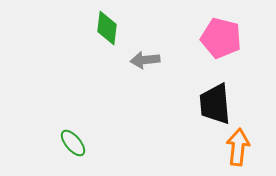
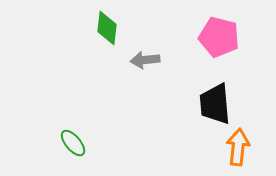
pink pentagon: moved 2 px left, 1 px up
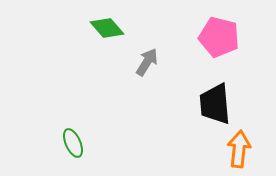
green diamond: rotated 48 degrees counterclockwise
gray arrow: moved 2 px right, 2 px down; rotated 128 degrees clockwise
green ellipse: rotated 16 degrees clockwise
orange arrow: moved 1 px right, 2 px down
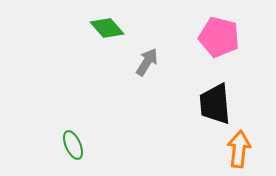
green ellipse: moved 2 px down
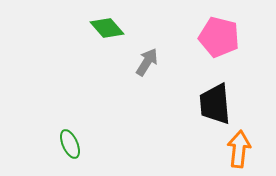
green ellipse: moved 3 px left, 1 px up
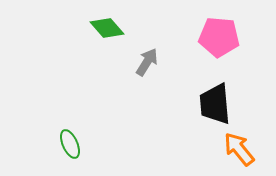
pink pentagon: rotated 9 degrees counterclockwise
orange arrow: rotated 45 degrees counterclockwise
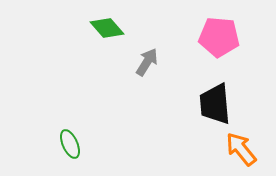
orange arrow: moved 2 px right
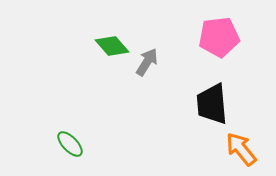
green diamond: moved 5 px right, 18 px down
pink pentagon: rotated 12 degrees counterclockwise
black trapezoid: moved 3 px left
green ellipse: rotated 20 degrees counterclockwise
